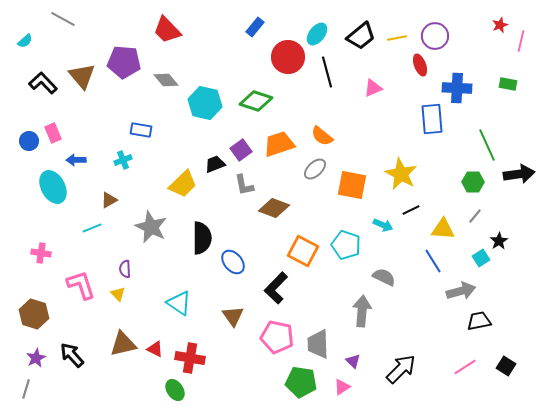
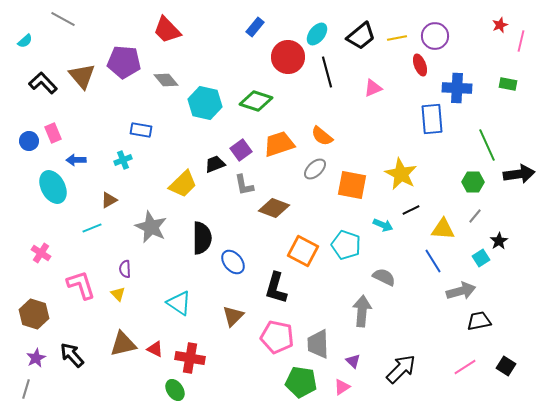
pink cross at (41, 253): rotated 24 degrees clockwise
black L-shape at (276, 288): rotated 28 degrees counterclockwise
brown triangle at (233, 316): rotated 20 degrees clockwise
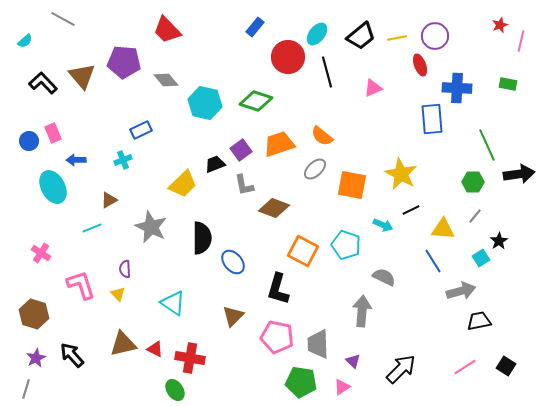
blue rectangle at (141, 130): rotated 35 degrees counterclockwise
black L-shape at (276, 288): moved 2 px right, 1 px down
cyan triangle at (179, 303): moved 6 px left
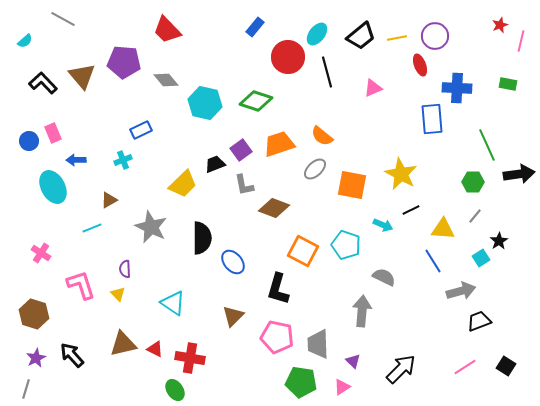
black trapezoid at (479, 321): rotated 10 degrees counterclockwise
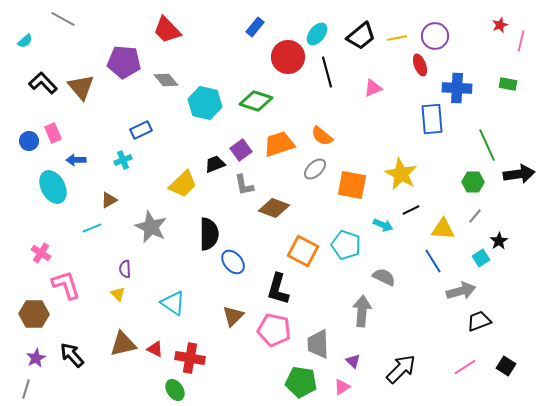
brown triangle at (82, 76): moved 1 px left, 11 px down
black semicircle at (202, 238): moved 7 px right, 4 px up
pink L-shape at (81, 285): moved 15 px left
brown hexagon at (34, 314): rotated 16 degrees counterclockwise
pink pentagon at (277, 337): moved 3 px left, 7 px up
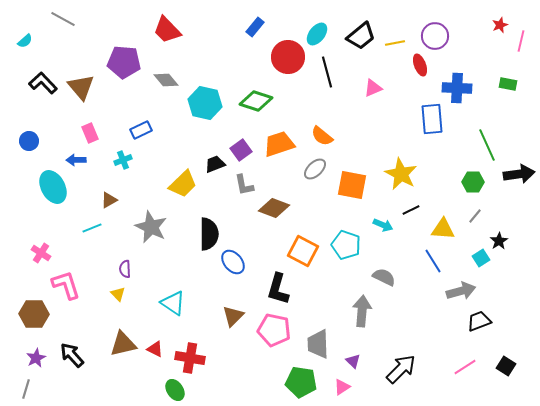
yellow line at (397, 38): moved 2 px left, 5 px down
pink rectangle at (53, 133): moved 37 px right
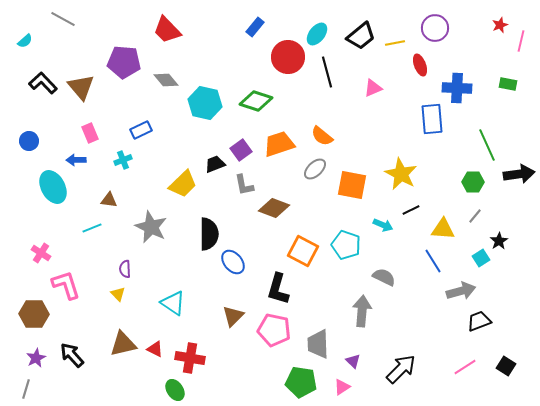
purple circle at (435, 36): moved 8 px up
brown triangle at (109, 200): rotated 36 degrees clockwise
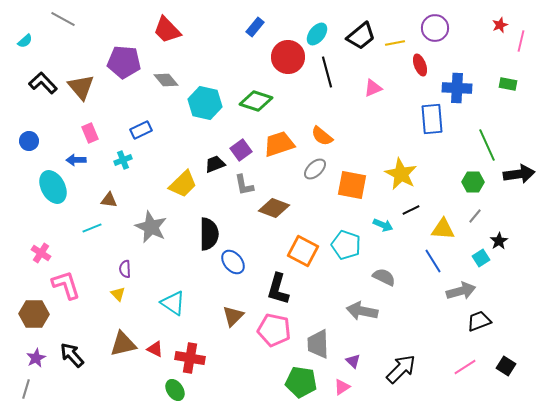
gray arrow at (362, 311): rotated 84 degrees counterclockwise
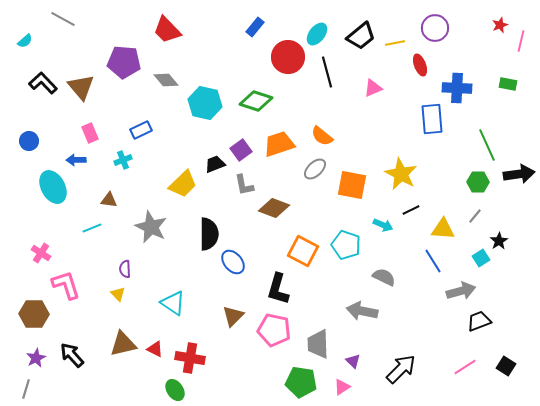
green hexagon at (473, 182): moved 5 px right
